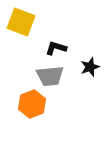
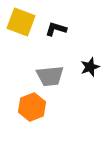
black L-shape: moved 19 px up
orange hexagon: moved 3 px down
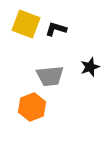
yellow square: moved 5 px right, 2 px down
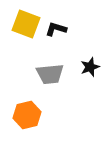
gray trapezoid: moved 2 px up
orange hexagon: moved 5 px left, 8 px down; rotated 8 degrees clockwise
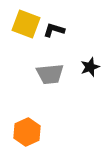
black L-shape: moved 2 px left, 1 px down
orange hexagon: moved 17 px down; rotated 12 degrees counterclockwise
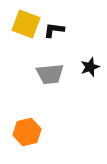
black L-shape: rotated 10 degrees counterclockwise
orange hexagon: rotated 12 degrees clockwise
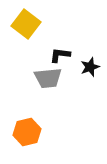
yellow square: rotated 16 degrees clockwise
black L-shape: moved 6 px right, 25 px down
gray trapezoid: moved 2 px left, 4 px down
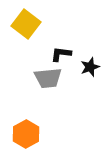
black L-shape: moved 1 px right, 1 px up
orange hexagon: moved 1 px left, 2 px down; rotated 16 degrees counterclockwise
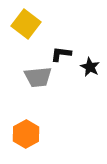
black star: rotated 24 degrees counterclockwise
gray trapezoid: moved 10 px left, 1 px up
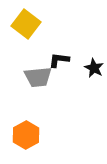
black L-shape: moved 2 px left, 6 px down
black star: moved 4 px right, 1 px down
orange hexagon: moved 1 px down
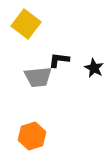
orange hexagon: moved 6 px right, 1 px down; rotated 12 degrees clockwise
